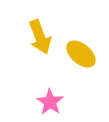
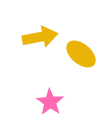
yellow arrow: rotated 80 degrees counterclockwise
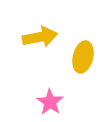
yellow ellipse: moved 2 px right, 3 px down; rotated 64 degrees clockwise
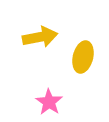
pink star: moved 1 px left
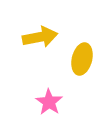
yellow ellipse: moved 1 px left, 2 px down
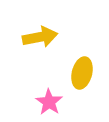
yellow ellipse: moved 14 px down
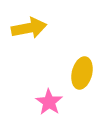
yellow arrow: moved 11 px left, 9 px up
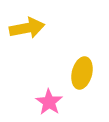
yellow arrow: moved 2 px left
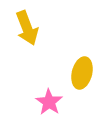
yellow arrow: rotated 80 degrees clockwise
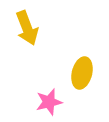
pink star: rotated 24 degrees clockwise
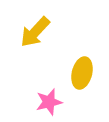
yellow arrow: moved 8 px right, 4 px down; rotated 64 degrees clockwise
